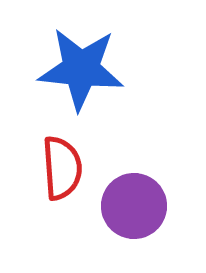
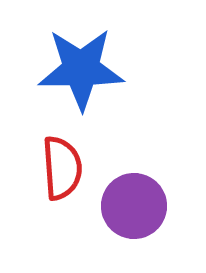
blue star: rotated 6 degrees counterclockwise
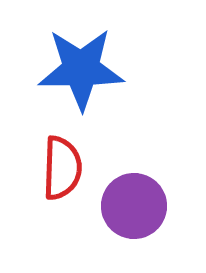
red semicircle: rotated 6 degrees clockwise
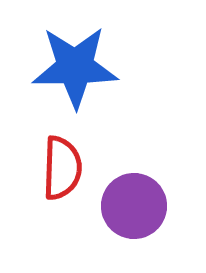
blue star: moved 6 px left, 2 px up
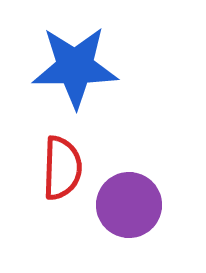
purple circle: moved 5 px left, 1 px up
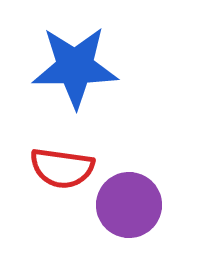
red semicircle: rotated 96 degrees clockwise
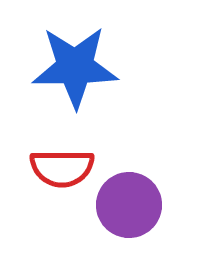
red semicircle: rotated 8 degrees counterclockwise
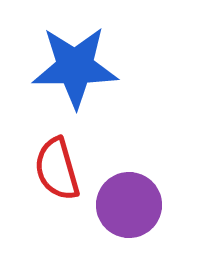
red semicircle: moved 5 px left, 1 px down; rotated 74 degrees clockwise
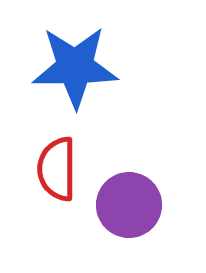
red semicircle: rotated 16 degrees clockwise
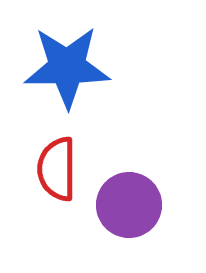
blue star: moved 8 px left
